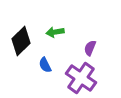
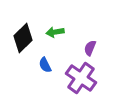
black diamond: moved 2 px right, 3 px up
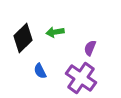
blue semicircle: moved 5 px left, 6 px down
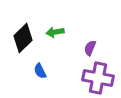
purple cross: moved 17 px right; rotated 24 degrees counterclockwise
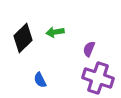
purple semicircle: moved 1 px left, 1 px down
blue semicircle: moved 9 px down
purple cross: rotated 8 degrees clockwise
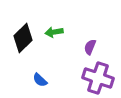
green arrow: moved 1 px left
purple semicircle: moved 1 px right, 2 px up
blue semicircle: rotated 21 degrees counterclockwise
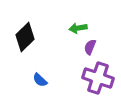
green arrow: moved 24 px right, 4 px up
black diamond: moved 2 px right, 1 px up
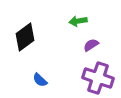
green arrow: moved 7 px up
black diamond: rotated 8 degrees clockwise
purple semicircle: moved 1 px right, 2 px up; rotated 35 degrees clockwise
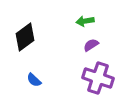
green arrow: moved 7 px right
blue semicircle: moved 6 px left
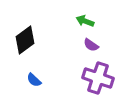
green arrow: rotated 30 degrees clockwise
black diamond: moved 3 px down
purple semicircle: rotated 112 degrees counterclockwise
